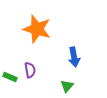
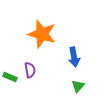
orange star: moved 5 px right, 5 px down
green triangle: moved 11 px right
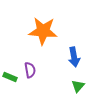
orange star: moved 1 px right, 3 px up; rotated 12 degrees counterclockwise
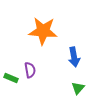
green rectangle: moved 1 px right, 1 px down
green triangle: moved 2 px down
